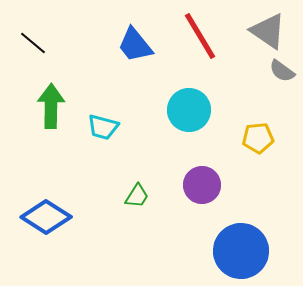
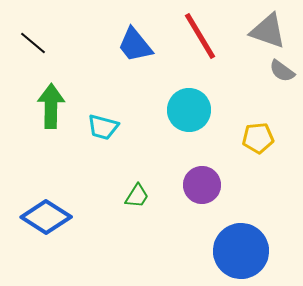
gray triangle: rotated 15 degrees counterclockwise
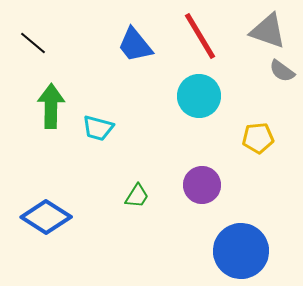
cyan circle: moved 10 px right, 14 px up
cyan trapezoid: moved 5 px left, 1 px down
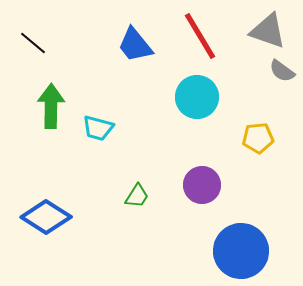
cyan circle: moved 2 px left, 1 px down
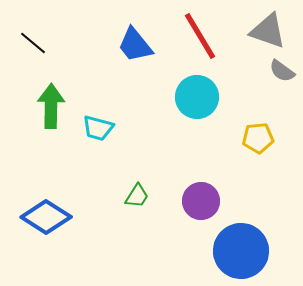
purple circle: moved 1 px left, 16 px down
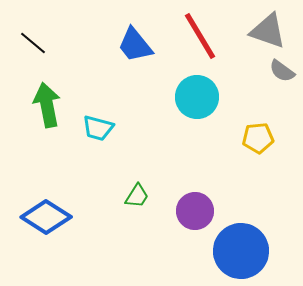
green arrow: moved 4 px left, 1 px up; rotated 12 degrees counterclockwise
purple circle: moved 6 px left, 10 px down
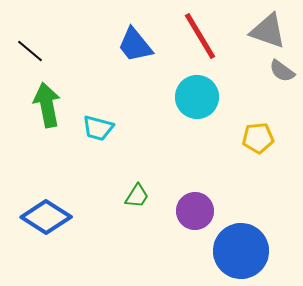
black line: moved 3 px left, 8 px down
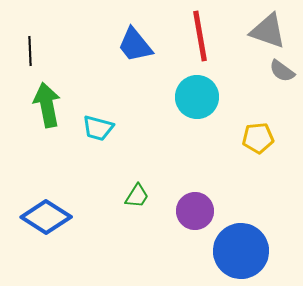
red line: rotated 21 degrees clockwise
black line: rotated 48 degrees clockwise
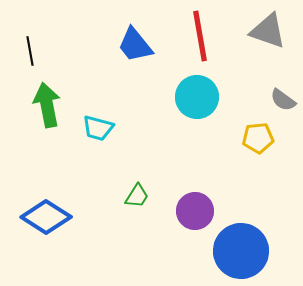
black line: rotated 8 degrees counterclockwise
gray semicircle: moved 1 px right, 29 px down
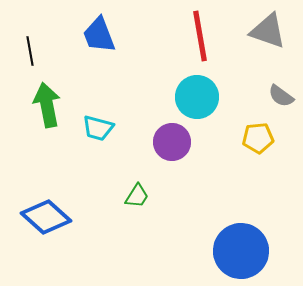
blue trapezoid: moved 36 px left, 10 px up; rotated 18 degrees clockwise
gray semicircle: moved 2 px left, 4 px up
purple circle: moved 23 px left, 69 px up
blue diamond: rotated 9 degrees clockwise
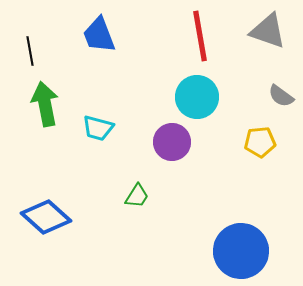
green arrow: moved 2 px left, 1 px up
yellow pentagon: moved 2 px right, 4 px down
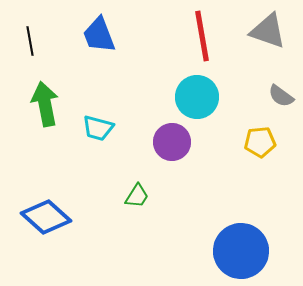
red line: moved 2 px right
black line: moved 10 px up
